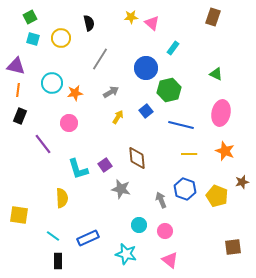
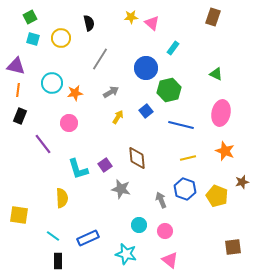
yellow line at (189, 154): moved 1 px left, 4 px down; rotated 14 degrees counterclockwise
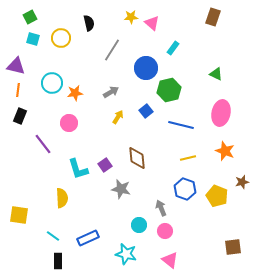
gray line at (100, 59): moved 12 px right, 9 px up
gray arrow at (161, 200): moved 8 px down
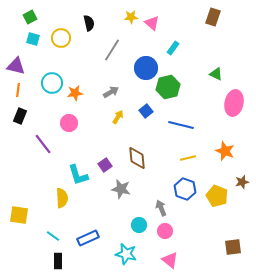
green hexagon at (169, 90): moved 1 px left, 3 px up
pink ellipse at (221, 113): moved 13 px right, 10 px up
cyan L-shape at (78, 169): moved 6 px down
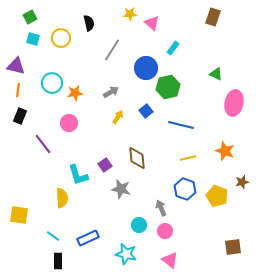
yellow star at (131, 17): moved 1 px left, 3 px up
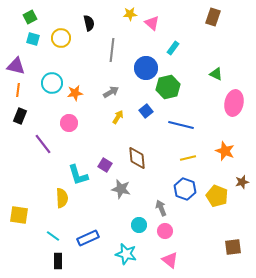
gray line at (112, 50): rotated 25 degrees counterclockwise
purple square at (105, 165): rotated 24 degrees counterclockwise
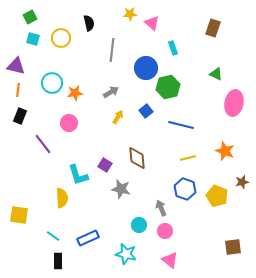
brown rectangle at (213, 17): moved 11 px down
cyan rectangle at (173, 48): rotated 56 degrees counterclockwise
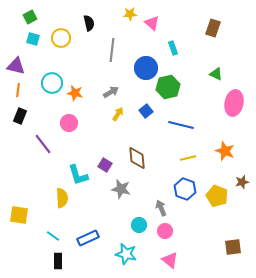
orange star at (75, 93): rotated 21 degrees clockwise
yellow arrow at (118, 117): moved 3 px up
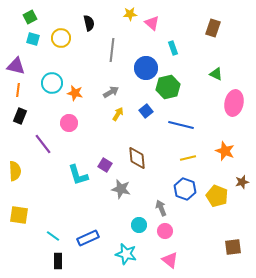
yellow semicircle at (62, 198): moved 47 px left, 27 px up
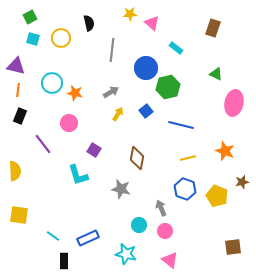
cyan rectangle at (173, 48): moved 3 px right; rotated 32 degrees counterclockwise
brown diamond at (137, 158): rotated 15 degrees clockwise
purple square at (105, 165): moved 11 px left, 15 px up
black rectangle at (58, 261): moved 6 px right
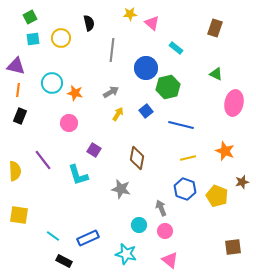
brown rectangle at (213, 28): moved 2 px right
cyan square at (33, 39): rotated 24 degrees counterclockwise
purple line at (43, 144): moved 16 px down
black rectangle at (64, 261): rotated 63 degrees counterclockwise
